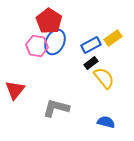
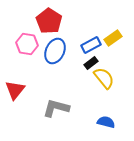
blue ellipse: moved 9 px down
pink hexagon: moved 10 px left, 2 px up
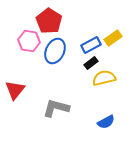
pink hexagon: moved 2 px right, 3 px up
yellow semicircle: rotated 65 degrees counterclockwise
blue semicircle: rotated 138 degrees clockwise
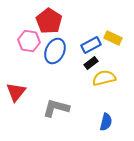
yellow rectangle: rotated 60 degrees clockwise
red triangle: moved 1 px right, 2 px down
blue semicircle: rotated 48 degrees counterclockwise
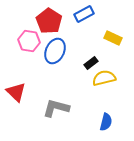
blue rectangle: moved 7 px left, 31 px up
red triangle: rotated 25 degrees counterclockwise
